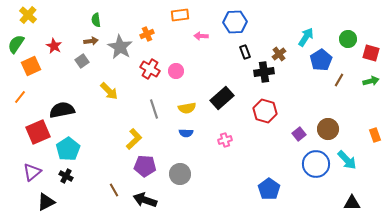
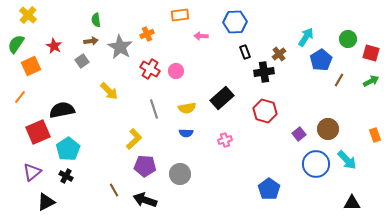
green arrow at (371, 81): rotated 14 degrees counterclockwise
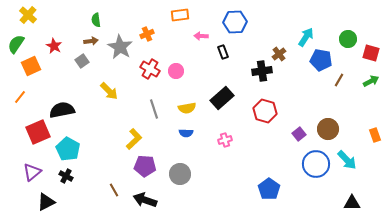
black rectangle at (245, 52): moved 22 px left
blue pentagon at (321, 60): rotated 30 degrees counterclockwise
black cross at (264, 72): moved 2 px left, 1 px up
cyan pentagon at (68, 149): rotated 10 degrees counterclockwise
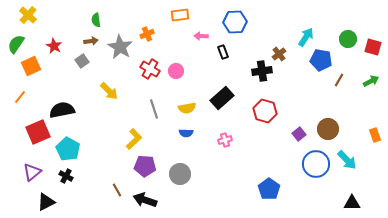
red square at (371, 53): moved 2 px right, 6 px up
brown line at (114, 190): moved 3 px right
